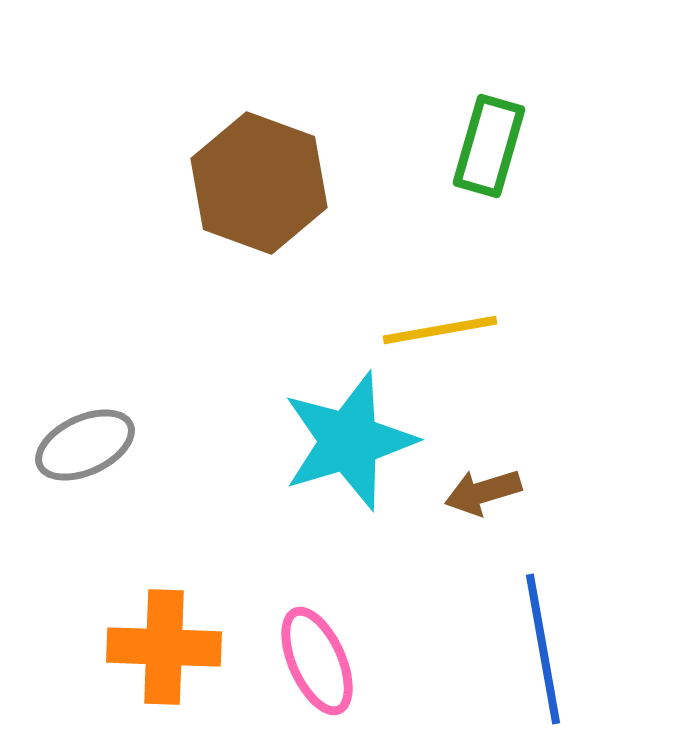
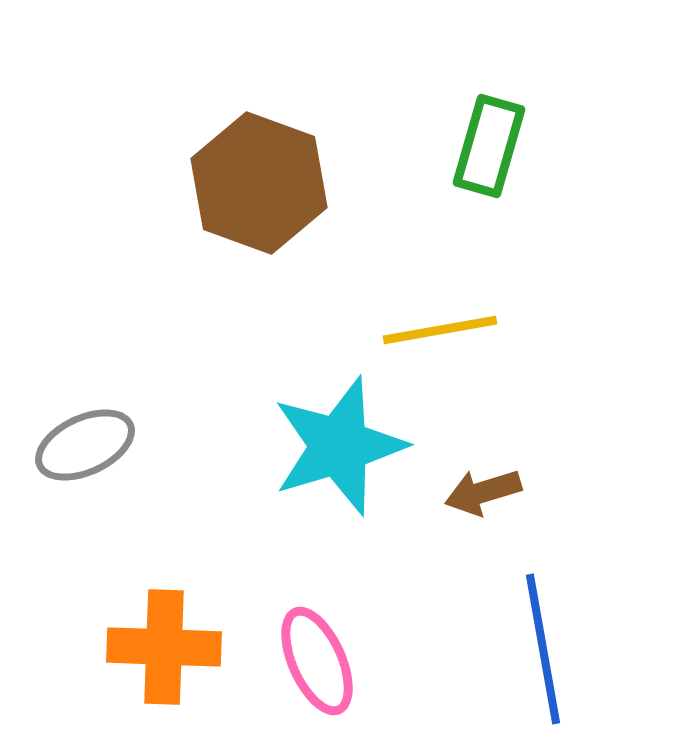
cyan star: moved 10 px left, 5 px down
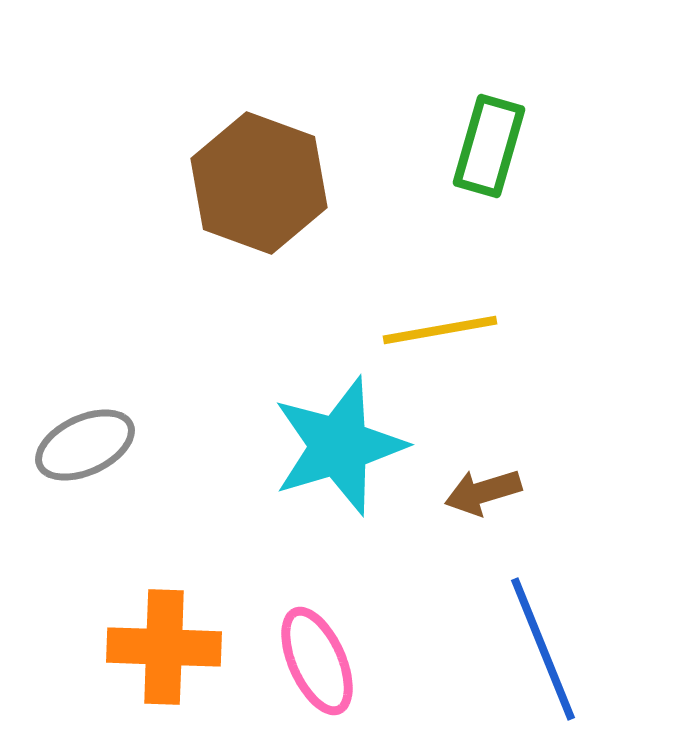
blue line: rotated 12 degrees counterclockwise
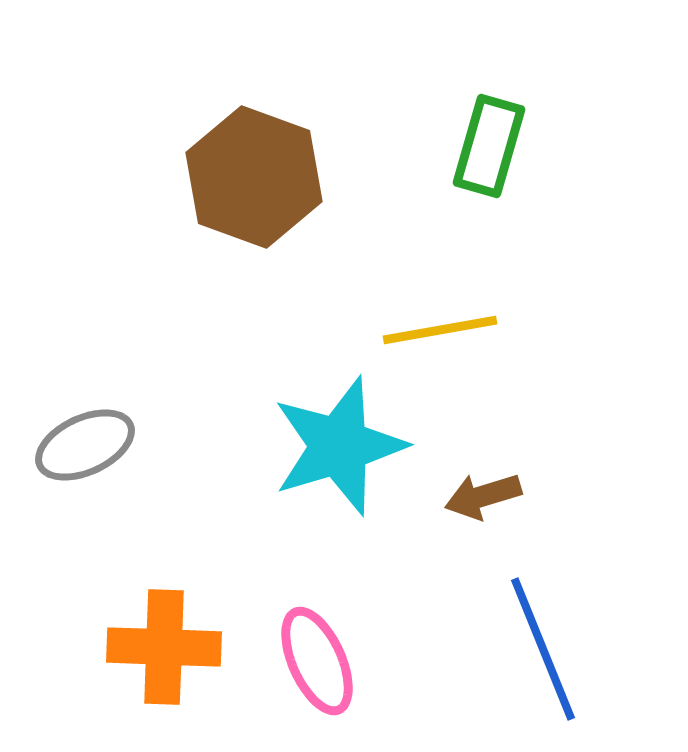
brown hexagon: moved 5 px left, 6 px up
brown arrow: moved 4 px down
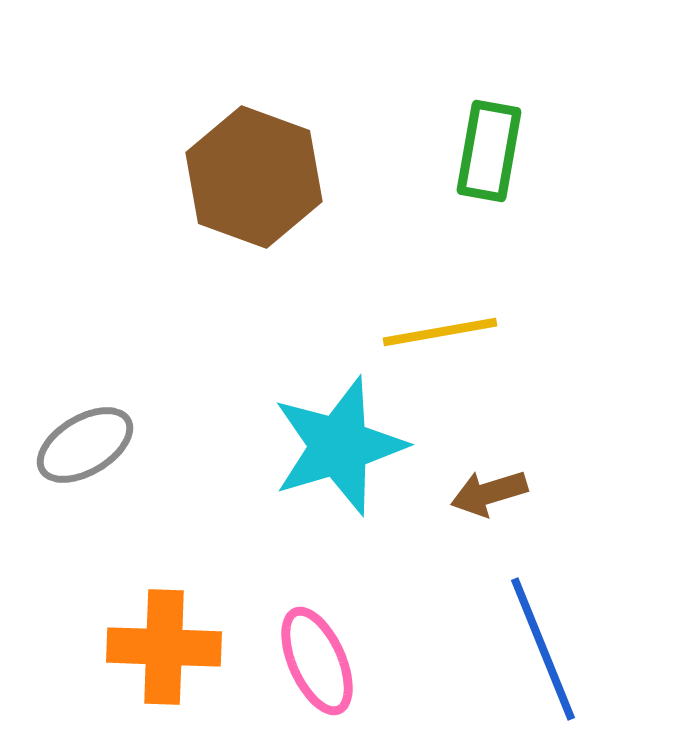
green rectangle: moved 5 px down; rotated 6 degrees counterclockwise
yellow line: moved 2 px down
gray ellipse: rotated 6 degrees counterclockwise
brown arrow: moved 6 px right, 3 px up
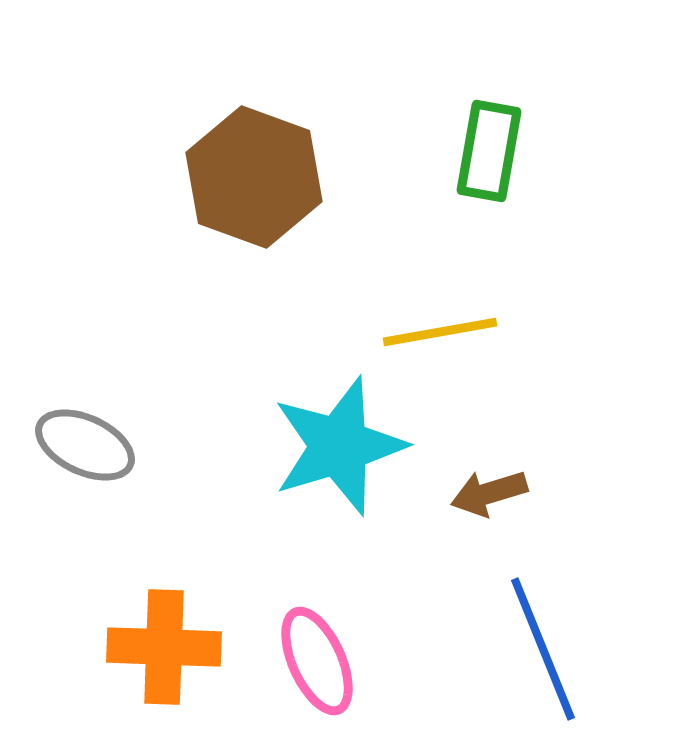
gray ellipse: rotated 56 degrees clockwise
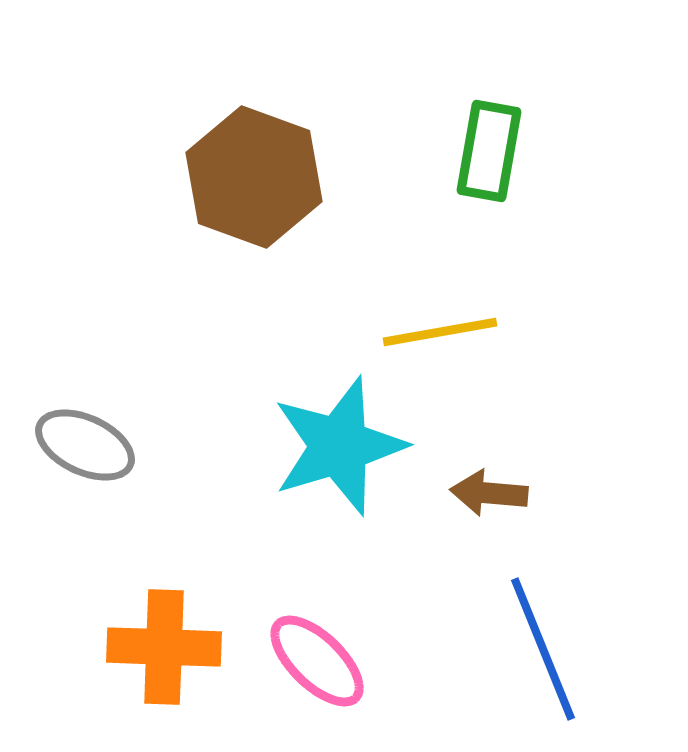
brown arrow: rotated 22 degrees clockwise
pink ellipse: rotated 22 degrees counterclockwise
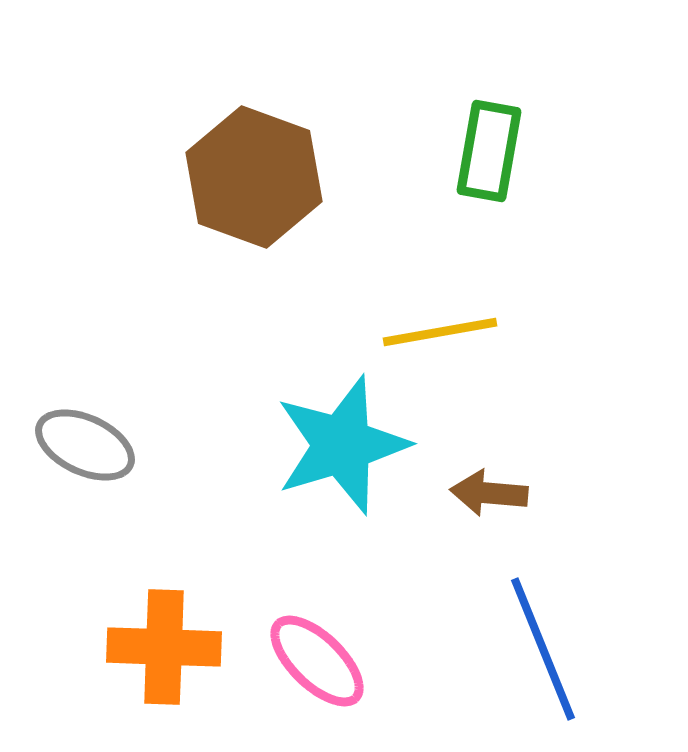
cyan star: moved 3 px right, 1 px up
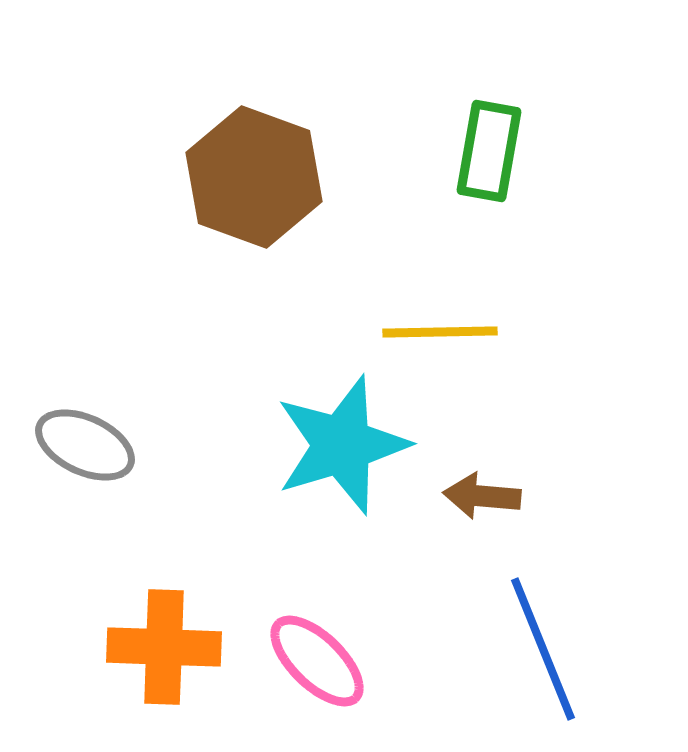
yellow line: rotated 9 degrees clockwise
brown arrow: moved 7 px left, 3 px down
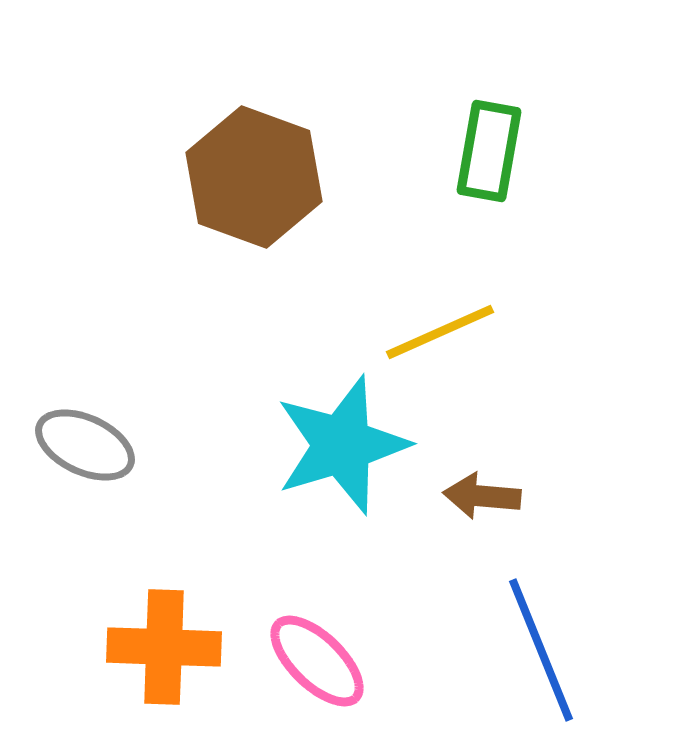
yellow line: rotated 23 degrees counterclockwise
blue line: moved 2 px left, 1 px down
